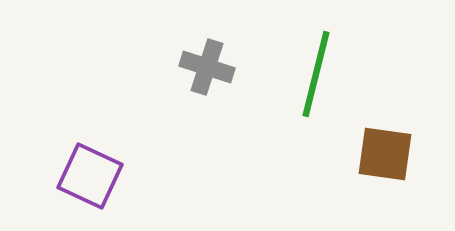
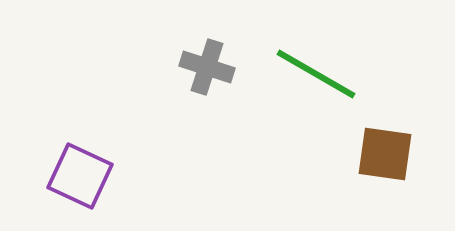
green line: rotated 74 degrees counterclockwise
purple square: moved 10 px left
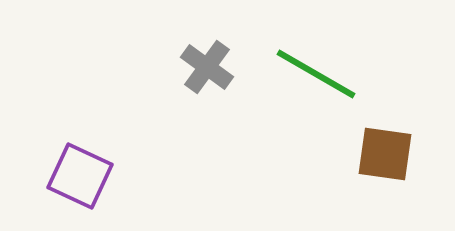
gray cross: rotated 18 degrees clockwise
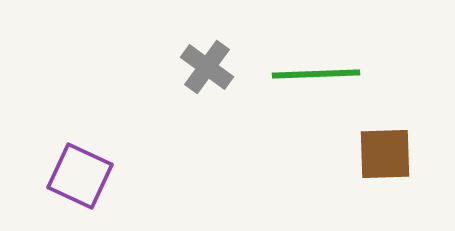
green line: rotated 32 degrees counterclockwise
brown square: rotated 10 degrees counterclockwise
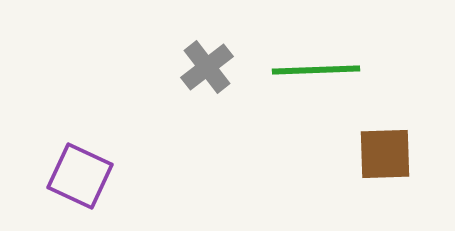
gray cross: rotated 16 degrees clockwise
green line: moved 4 px up
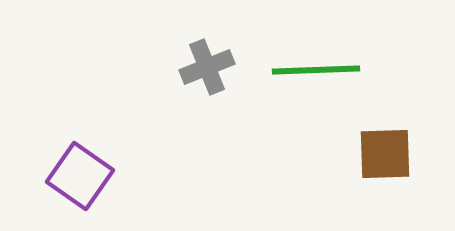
gray cross: rotated 16 degrees clockwise
purple square: rotated 10 degrees clockwise
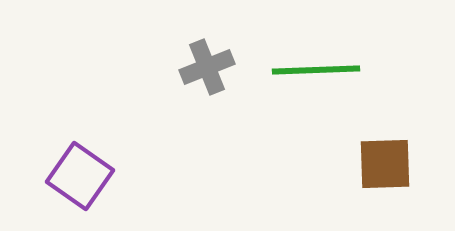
brown square: moved 10 px down
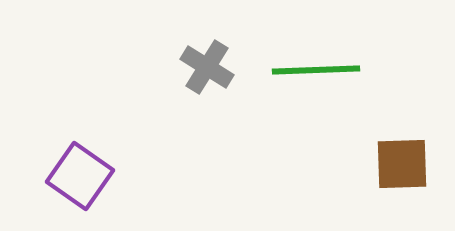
gray cross: rotated 36 degrees counterclockwise
brown square: moved 17 px right
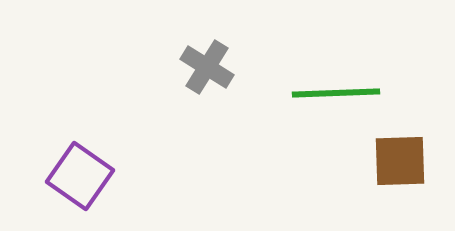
green line: moved 20 px right, 23 px down
brown square: moved 2 px left, 3 px up
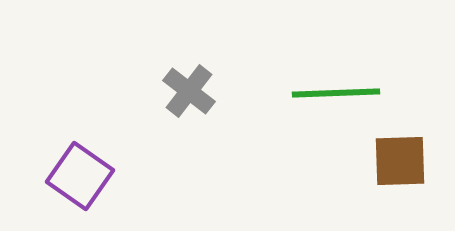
gray cross: moved 18 px left, 24 px down; rotated 6 degrees clockwise
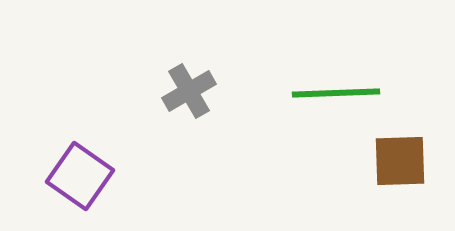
gray cross: rotated 22 degrees clockwise
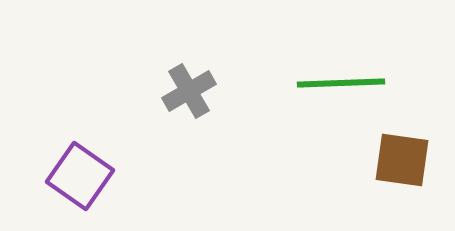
green line: moved 5 px right, 10 px up
brown square: moved 2 px right, 1 px up; rotated 10 degrees clockwise
